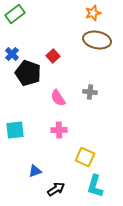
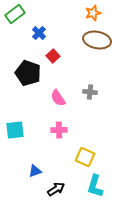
blue cross: moved 27 px right, 21 px up
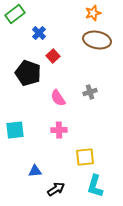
gray cross: rotated 24 degrees counterclockwise
yellow square: rotated 30 degrees counterclockwise
blue triangle: rotated 16 degrees clockwise
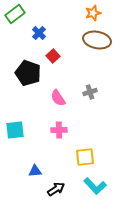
cyan L-shape: rotated 60 degrees counterclockwise
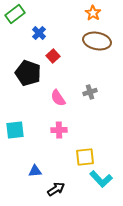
orange star: rotated 21 degrees counterclockwise
brown ellipse: moved 1 px down
cyan L-shape: moved 6 px right, 7 px up
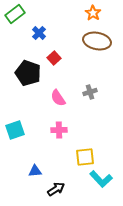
red square: moved 1 px right, 2 px down
cyan square: rotated 12 degrees counterclockwise
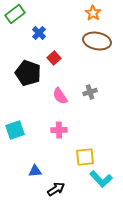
pink semicircle: moved 2 px right, 2 px up
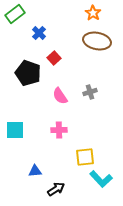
cyan square: rotated 18 degrees clockwise
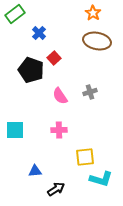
black pentagon: moved 3 px right, 3 px up
cyan L-shape: rotated 30 degrees counterclockwise
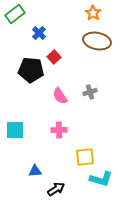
red square: moved 1 px up
black pentagon: rotated 15 degrees counterclockwise
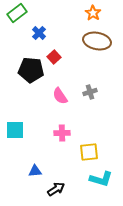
green rectangle: moved 2 px right, 1 px up
pink cross: moved 3 px right, 3 px down
yellow square: moved 4 px right, 5 px up
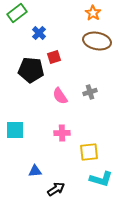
red square: rotated 24 degrees clockwise
